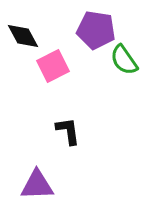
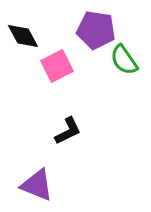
pink square: moved 4 px right
black L-shape: rotated 72 degrees clockwise
purple triangle: rotated 24 degrees clockwise
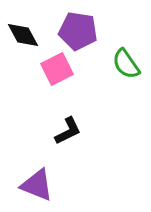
purple pentagon: moved 18 px left, 1 px down
black diamond: moved 1 px up
green semicircle: moved 2 px right, 4 px down
pink square: moved 3 px down
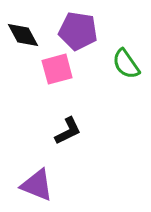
pink square: rotated 12 degrees clockwise
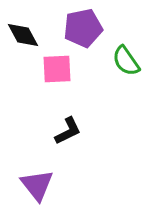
purple pentagon: moved 5 px right, 3 px up; rotated 21 degrees counterclockwise
green semicircle: moved 3 px up
pink square: rotated 12 degrees clockwise
purple triangle: rotated 30 degrees clockwise
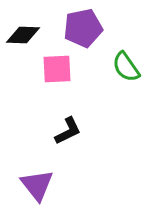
black diamond: rotated 60 degrees counterclockwise
green semicircle: moved 6 px down
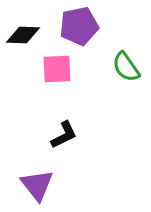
purple pentagon: moved 4 px left, 2 px up
black L-shape: moved 4 px left, 4 px down
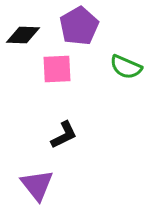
purple pentagon: rotated 18 degrees counterclockwise
green semicircle: rotated 32 degrees counterclockwise
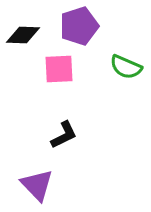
purple pentagon: rotated 12 degrees clockwise
pink square: moved 2 px right
purple triangle: rotated 6 degrees counterclockwise
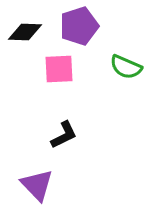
black diamond: moved 2 px right, 3 px up
